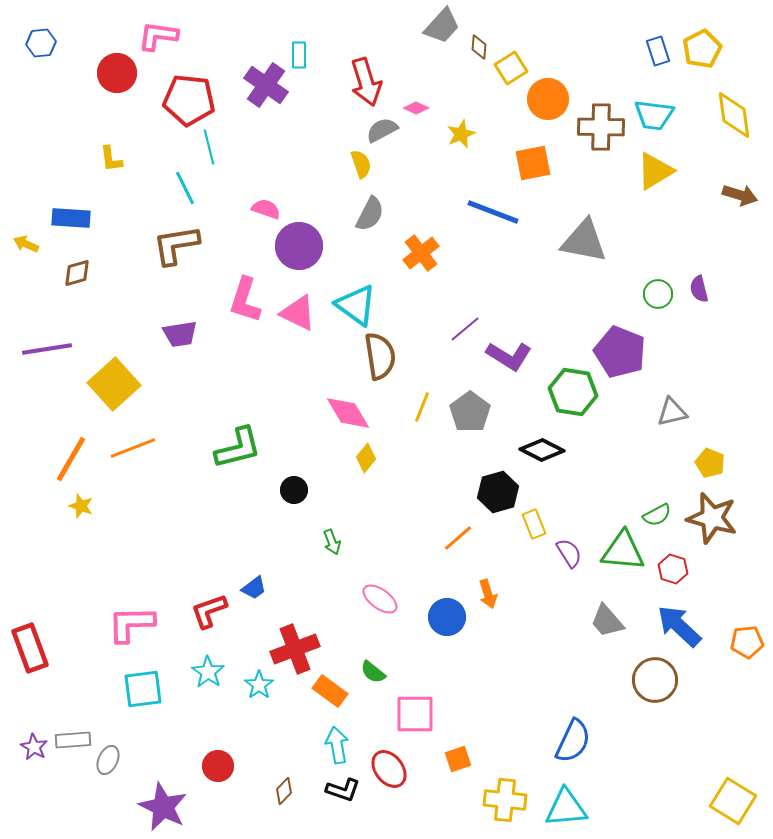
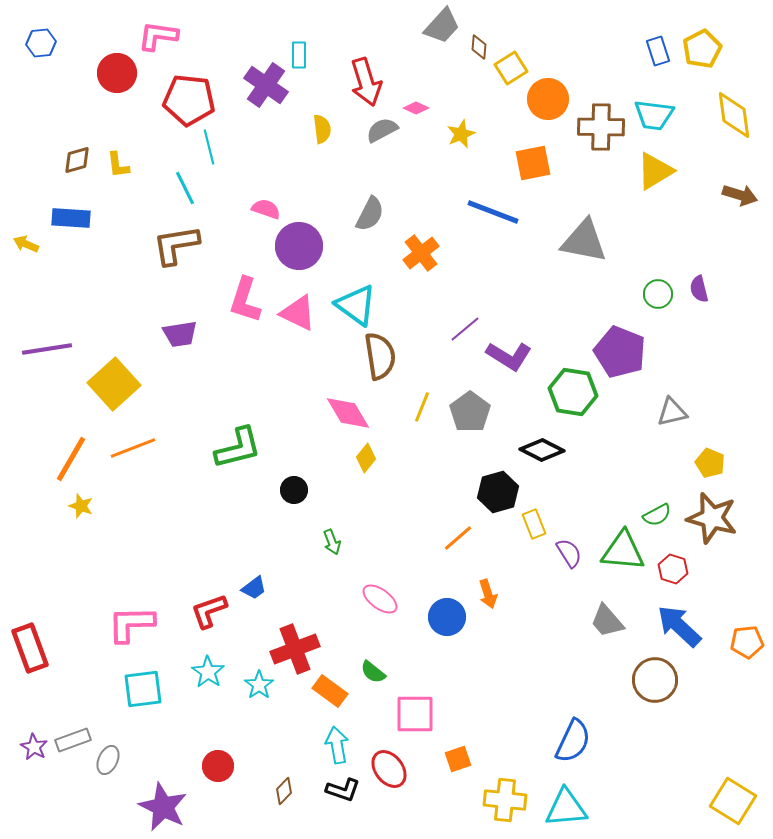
yellow L-shape at (111, 159): moved 7 px right, 6 px down
yellow semicircle at (361, 164): moved 39 px left, 35 px up; rotated 12 degrees clockwise
brown diamond at (77, 273): moved 113 px up
gray rectangle at (73, 740): rotated 16 degrees counterclockwise
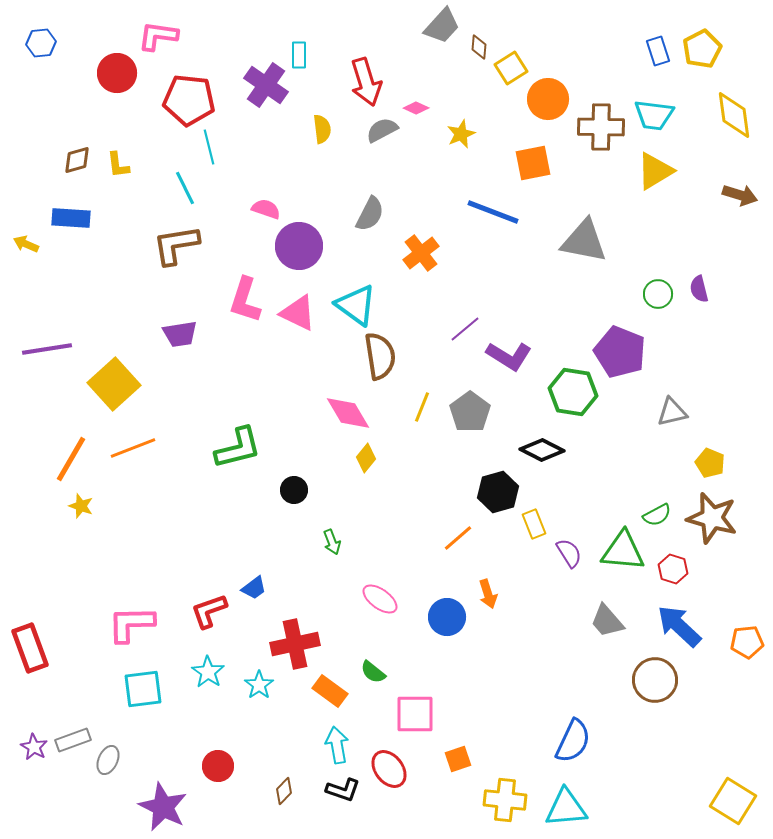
red cross at (295, 649): moved 5 px up; rotated 9 degrees clockwise
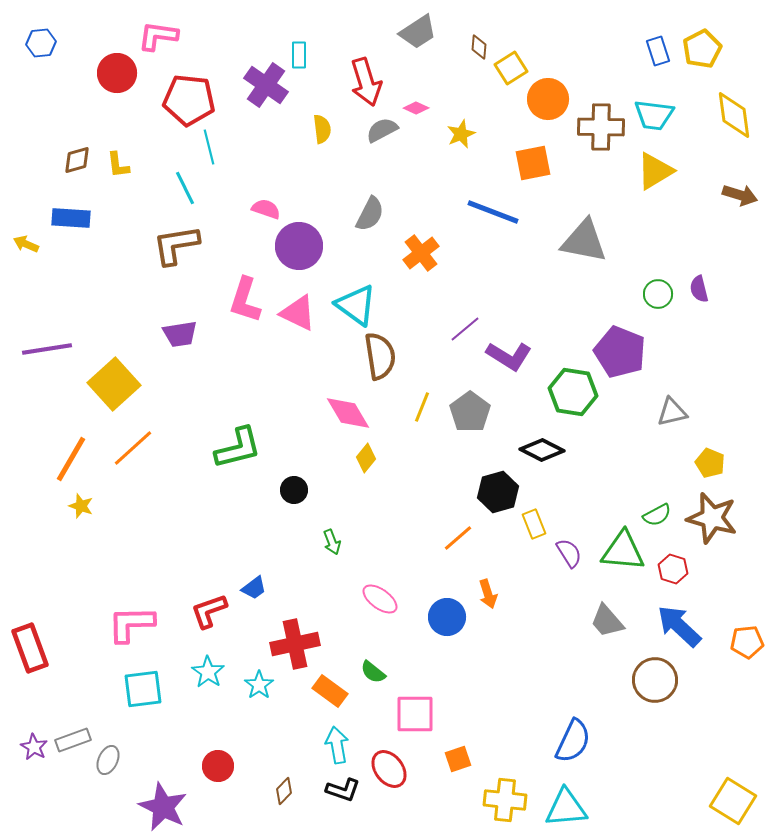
gray trapezoid at (442, 26): moved 24 px left, 6 px down; rotated 15 degrees clockwise
orange line at (133, 448): rotated 21 degrees counterclockwise
